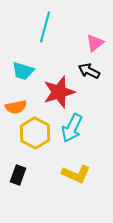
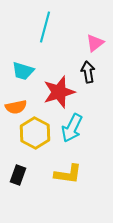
black arrow: moved 1 px left, 1 px down; rotated 55 degrees clockwise
yellow L-shape: moved 8 px left; rotated 16 degrees counterclockwise
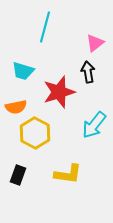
cyan arrow: moved 22 px right, 3 px up; rotated 12 degrees clockwise
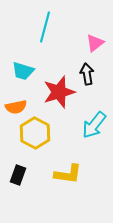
black arrow: moved 1 px left, 2 px down
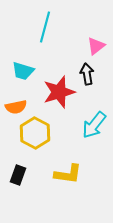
pink triangle: moved 1 px right, 3 px down
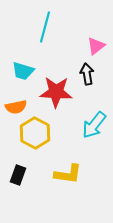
red star: moved 3 px left; rotated 20 degrees clockwise
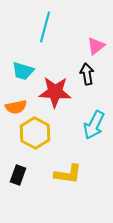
red star: moved 1 px left
cyan arrow: rotated 12 degrees counterclockwise
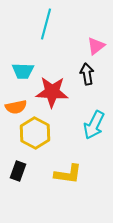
cyan line: moved 1 px right, 3 px up
cyan trapezoid: rotated 15 degrees counterclockwise
red star: moved 3 px left
black rectangle: moved 4 px up
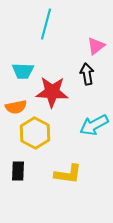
cyan arrow: rotated 36 degrees clockwise
black rectangle: rotated 18 degrees counterclockwise
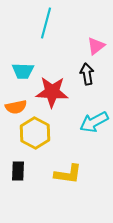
cyan line: moved 1 px up
cyan arrow: moved 3 px up
